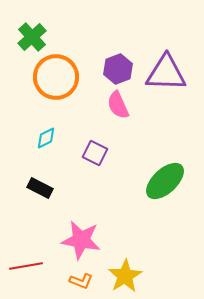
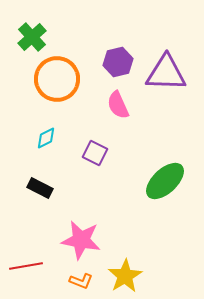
purple hexagon: moved 7 px up; rotated 8 degrees clockwise
orange circle: moved 1 px right, 2 px down
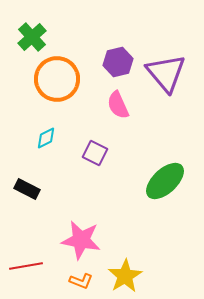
purple triangle: rotated 48 degrees clockwise
black rectangle: moved 13 px left, 1 px down
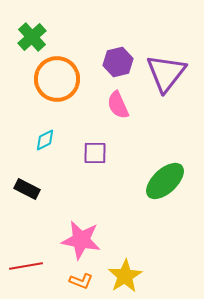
purple triangle: rotated 18 degrees clockwise
cyan diamond: moved 1 px left, 2 px down
purple square: rotated 25 degrees counterclockwise
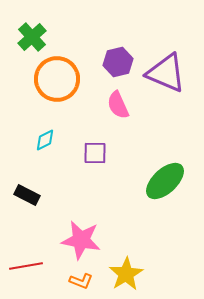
purple triangle: rotated 45 degrees counterclockwise
black rectangle: moved 6 px down
yellow star: moved 1 px right, 2 px up
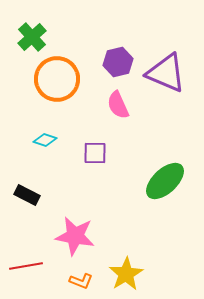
cyan diamond: rotated 45 degrees clockwise
pink star: moved 6 px left, 4 px up
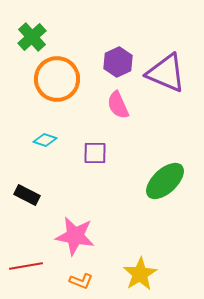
purple hexagon: rotated 12 degrees counterclockwise
yellow star: moved 14 px right
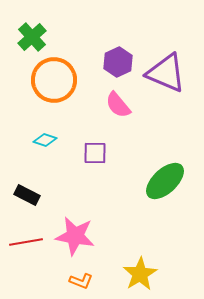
orange circle: moved 3 px left, 1 px down
pink semicircle: rotated 16 degrees counterclockwise
red line: moved 24 px up
